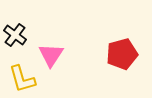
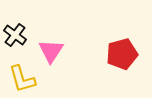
pink triangle: moved 4 px up
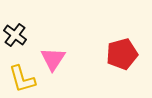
pink triangle: moved 2 px right, 8 px down
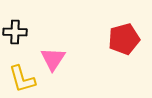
black cross: moved 3 px up; rotated 35 degrees counterclockwise
red pentagon: moved 2 px right, 15 px up
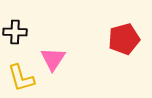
yellow L-shape: moved 1 px left, 1 px up
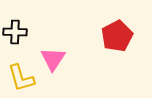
red pentagon: moved 7 px left, 3 px up; rotated 12 degrees counterclockwise
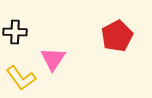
yellow L-shape: rotated 20 degrees counterclockwise
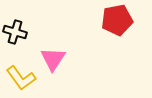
black cross: rotated 15 degrees clockwise
red pentagon: moved 16 px up; rotated 16 degrees clockwise
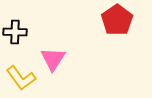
red pentagon: rotated 24 degrees counterclockwise
black cross: rotated 15 degrees counterclockwise
